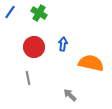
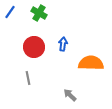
orange semicircle: rotated 10 degrees counterclockwise
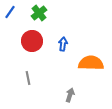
green cross: rotated 21 degrees clockwise
red circle: moved 2 px left, 6 px up
gray arrow: rotated 64 degrees clockwise
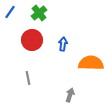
red circle: moved 1 px up
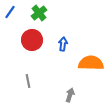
gray line: moved 3 px down
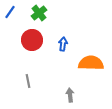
gray arrow: rotated 24 degrees counterclockwise
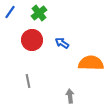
blue arrow: moved 1 px left, 1 px up; rotated 64 degrees counterclockwise
gray arrow: moved 1 px down
